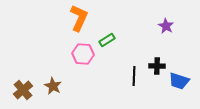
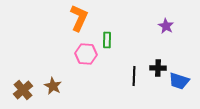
green rectangle: rotated 56 degrees counterclockwise
pink hexagon: moved 3 px right
black cross: moved 1 px right, 2 px down
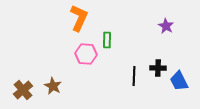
blue trapezoid: rotated 45 degrees clockwise
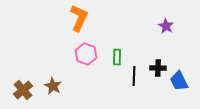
green rectangle: moved 10 px right, 17 px down
pink hexagon: rotated 15 degrees clockwise
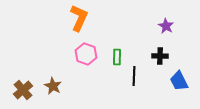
black cross: moved 2 px right, 12 px up
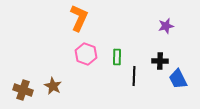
purple star: rotated 28 degrees clockwise
black cross: moved 5 px down
blue trapezoid: moved 1 px left, 2 px up
brown cross: rotated 30 degrees counterclockwise
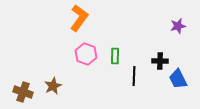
orange L-shape: rotated 12 degrees clockwise
purple star: moved 12 px right
green rectangle: moved 2 px left, 1 px up
brown star: rotated 18 degrees clockwise
brown cross: moved 2 px down
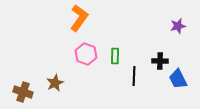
brown star: moved 2 px right, 3 px up
